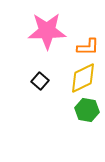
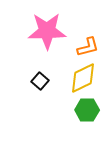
orange L-shape: rotated 15 degrees counterclockwise
green hexagon: rotated 10 degrees counterclockwise
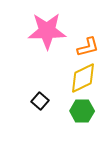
black square: moved 20 px down
green hexagon: moved 5 px left, 1 px down
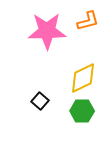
orange L-shape: moved 26 px up
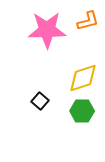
pink star: moved 1 px up
yellow diamond: rotated 8 degrees clockwise
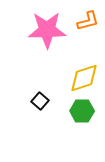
yellow diamond: moved 1 px right
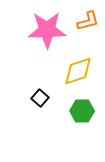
yellow diamond: moved 6 px left, 7 px up
black square: moved 3 px up
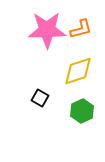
orange L-shape: moved 7 px left, 8 px down
black square: rotated 12 degrees counterclockwise
green hexagon: rotated 25 degrees counterclockwise
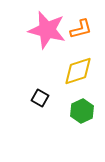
pink star: rotated 15 degrees clockwise
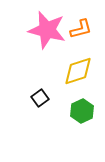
black square: rotated 24 degrees clockwise
